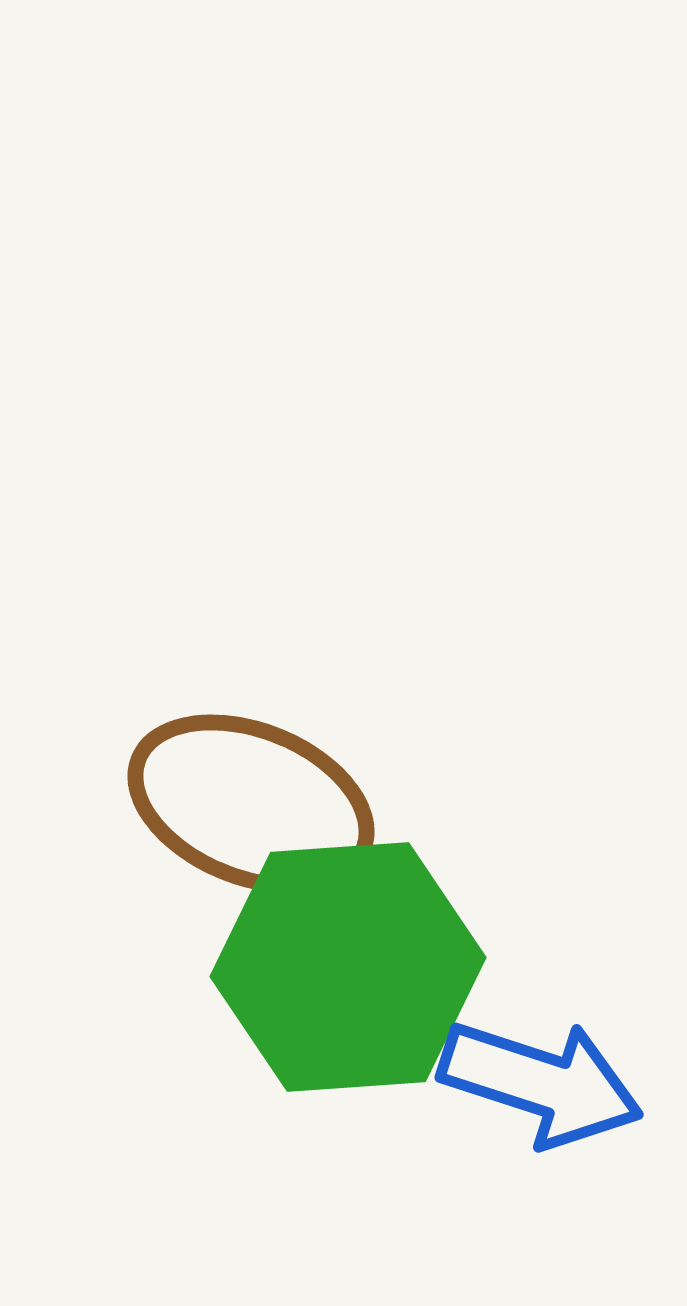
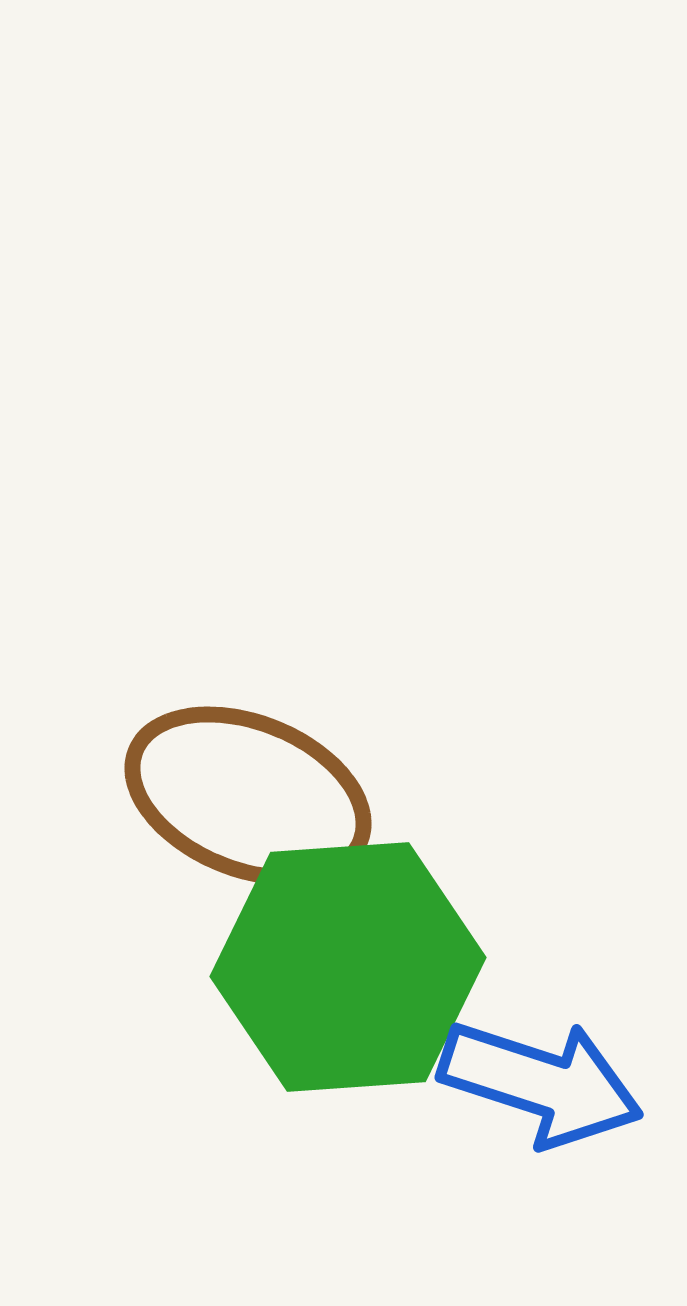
brown ellipse: moved 3 px left, 8 px up
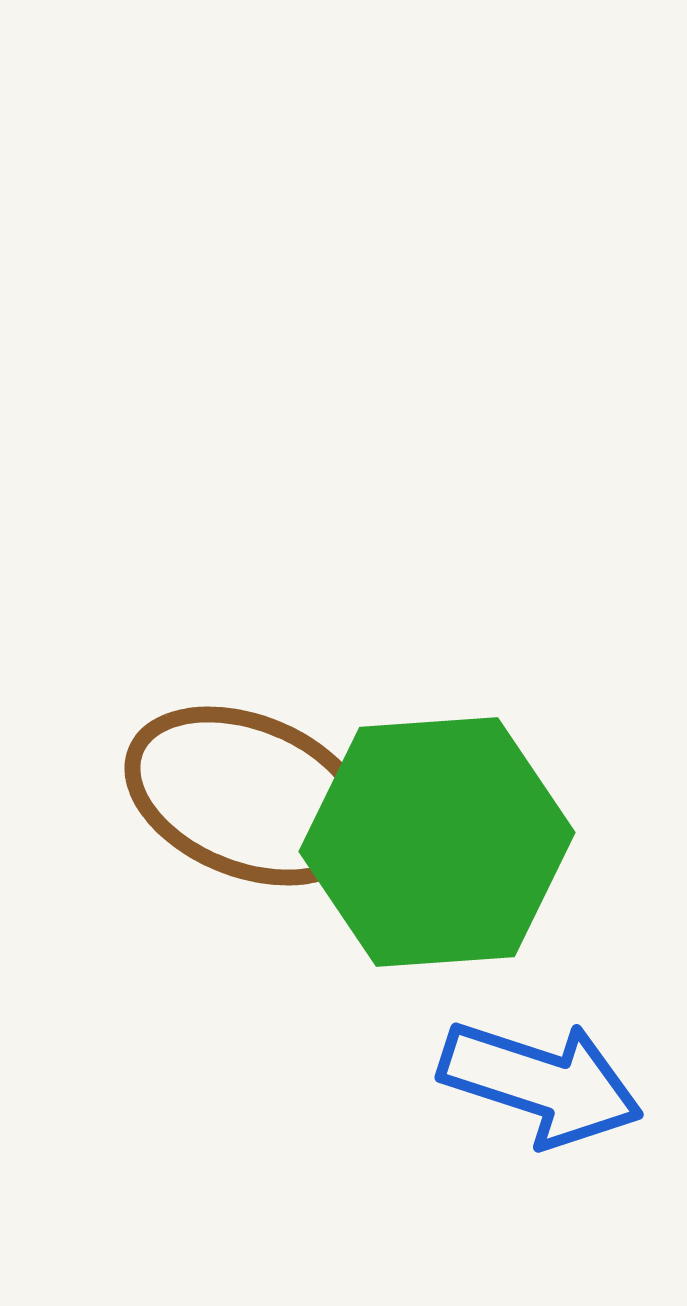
green hexagon: moved 89 px right, 125 px up
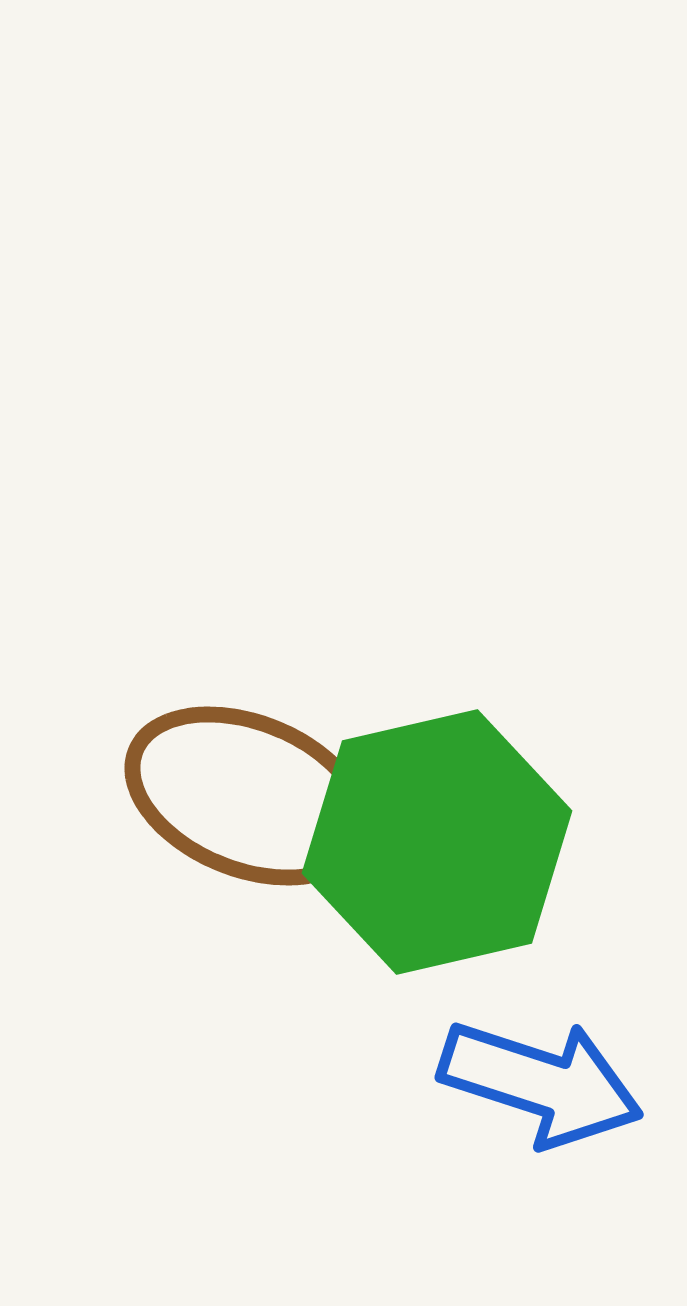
green hexagon: rotated 9 degrees counterclockwise
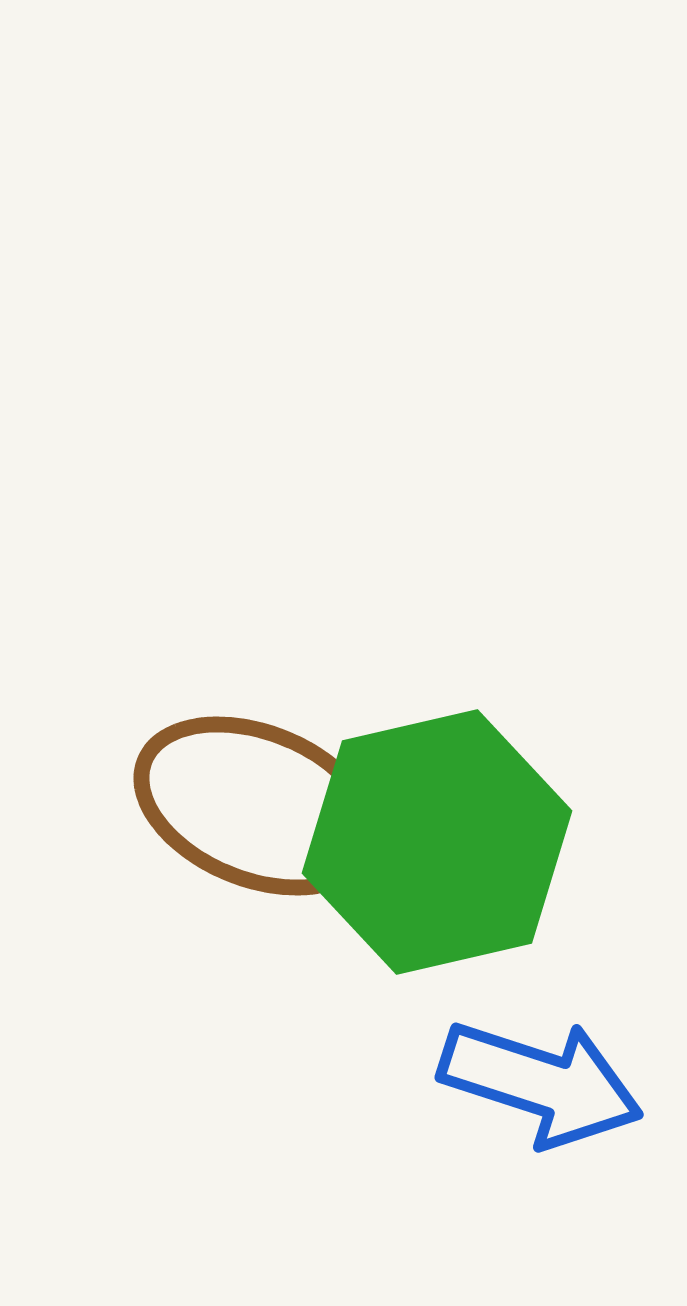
brown ellipse: moved 9 px right, 10 px down
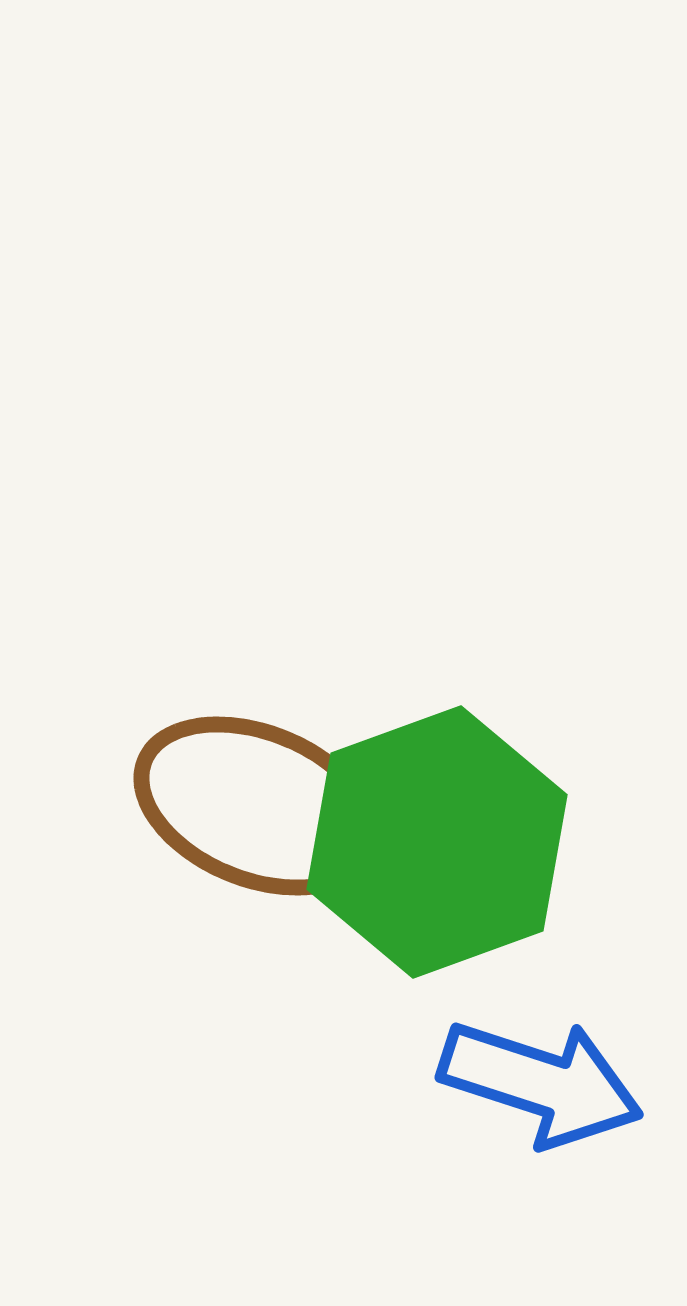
green hexagon: rotated 7 degrees counterclockwise
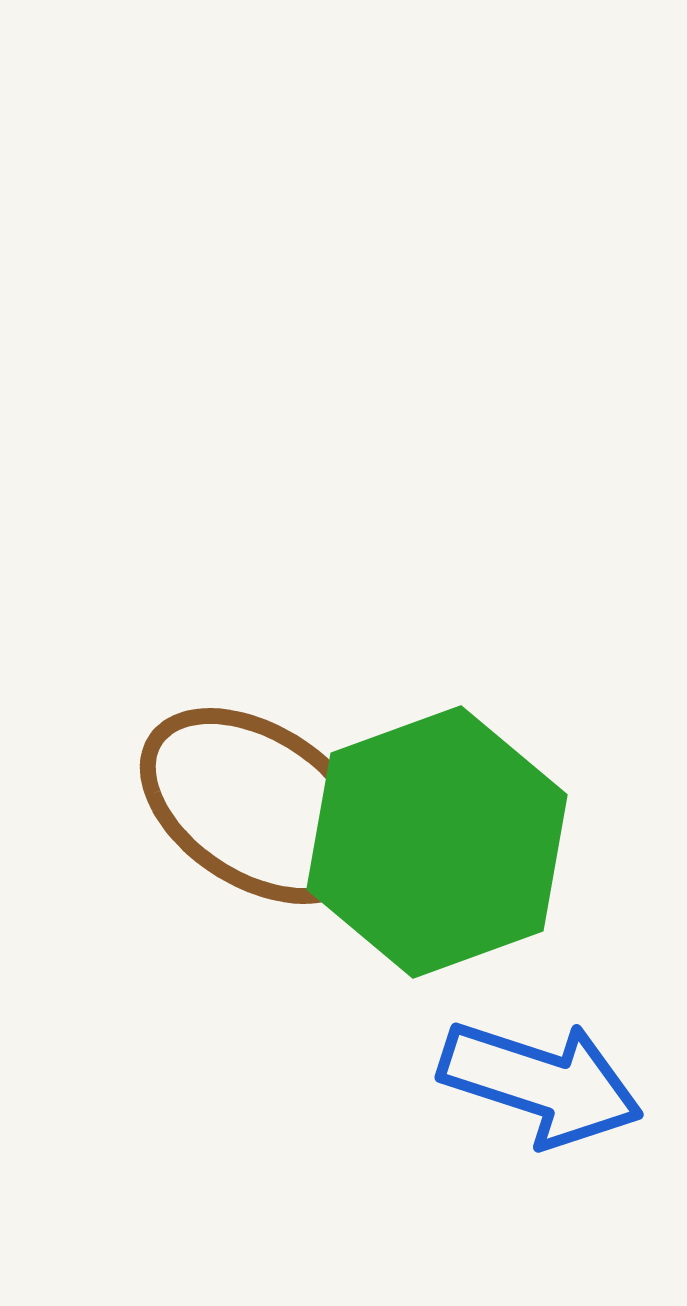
brown ellipse: rotated 11 degrees clockwise
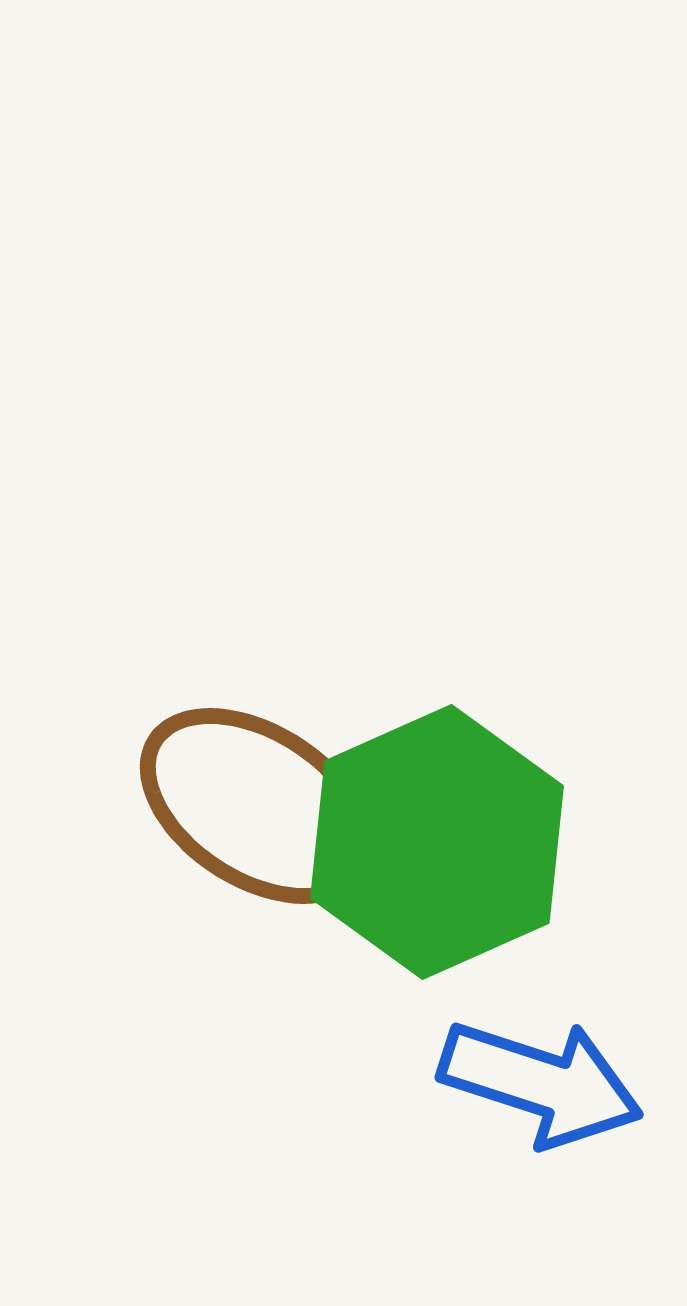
green hexagon: rotated 4 degrees counterclockwise
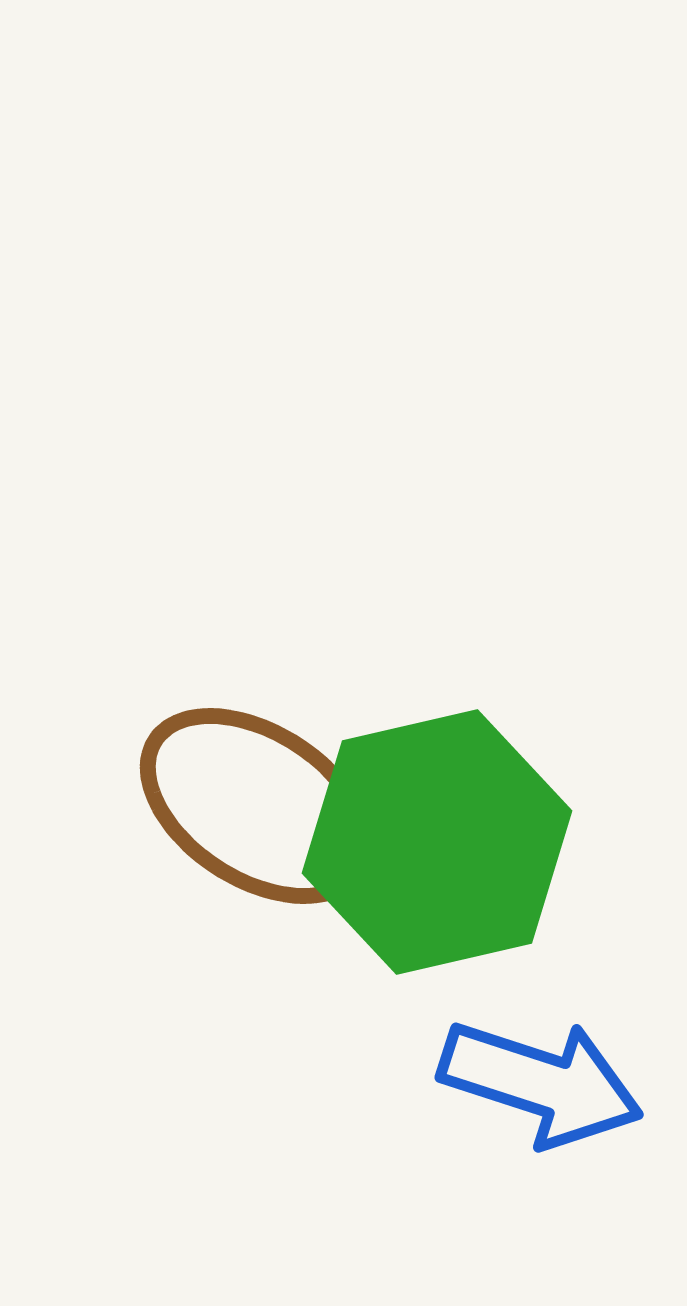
green hexagon: rotated 11 degrees clockwise
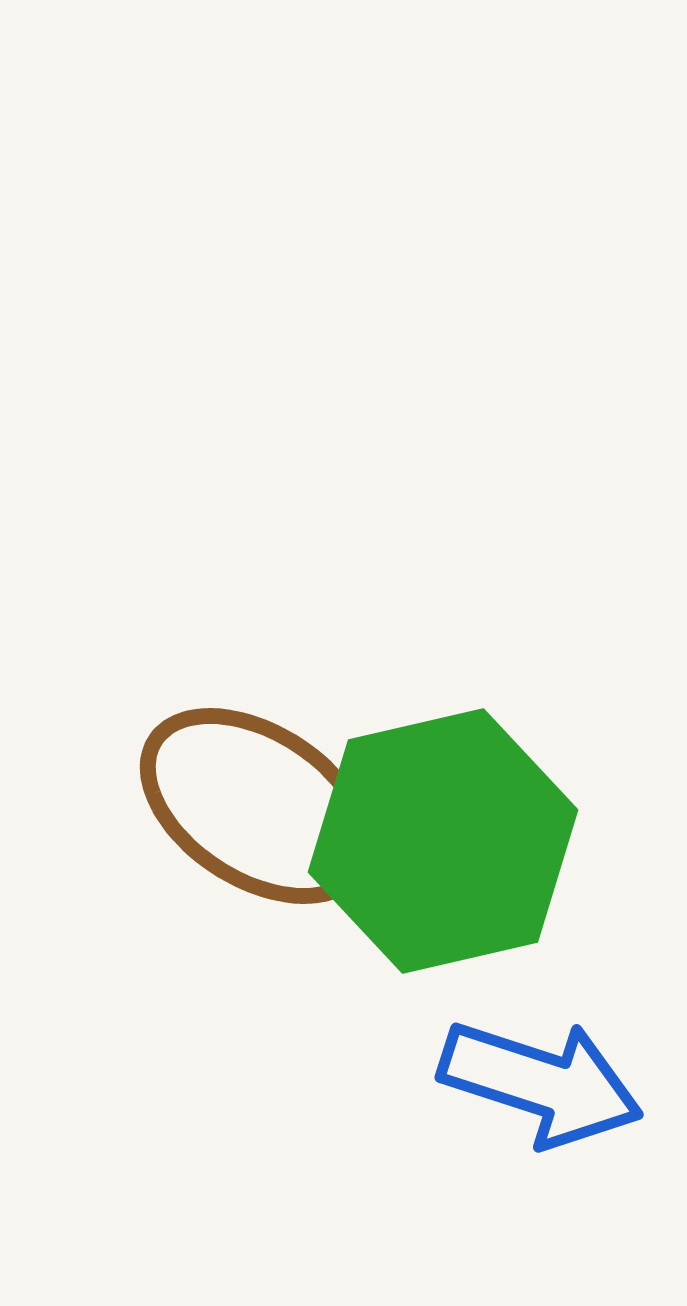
green hexagon: moved 6 px right, 1 px up
